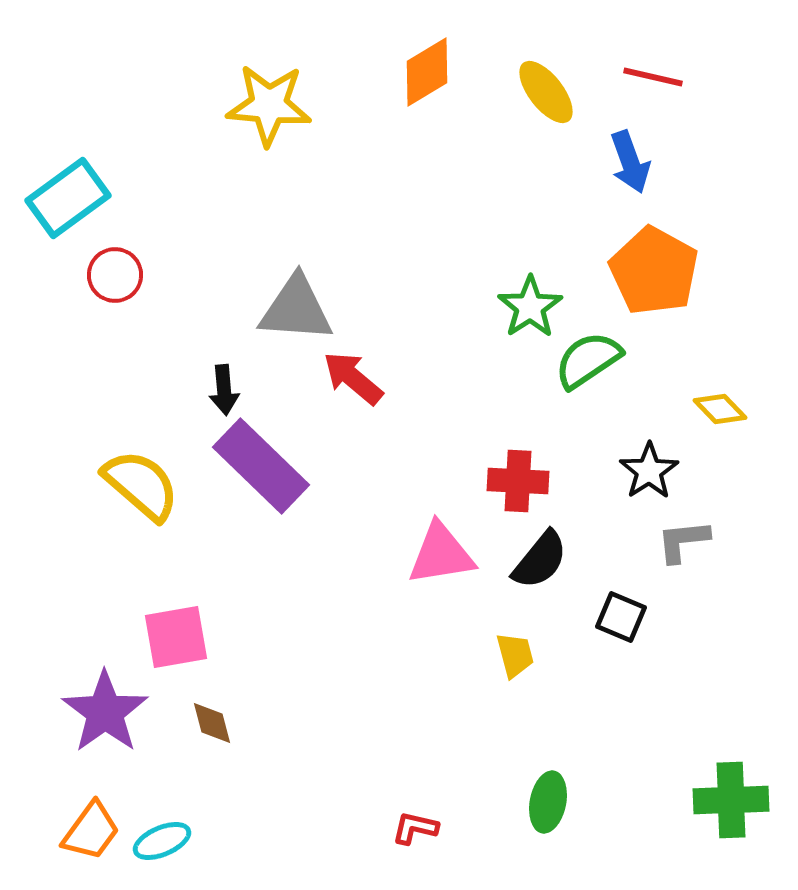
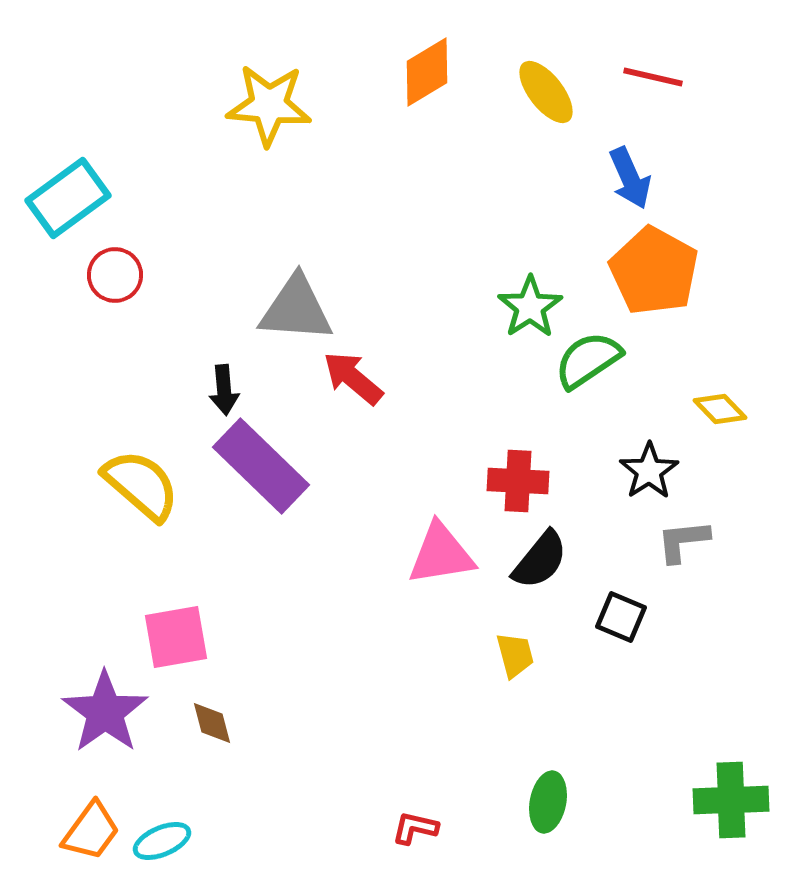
blue arrow: moved 16 px down; rotated 4 degrees counterclockwise
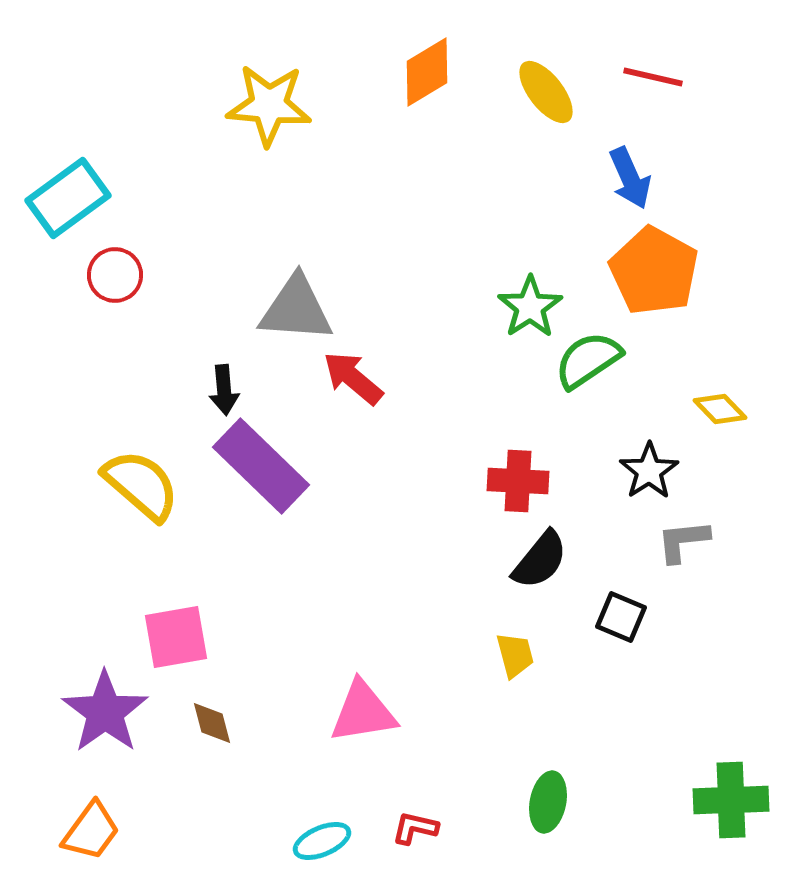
pink triangle: moved 78 px left, 158 px down
cyan ellipse: moved 160 px right
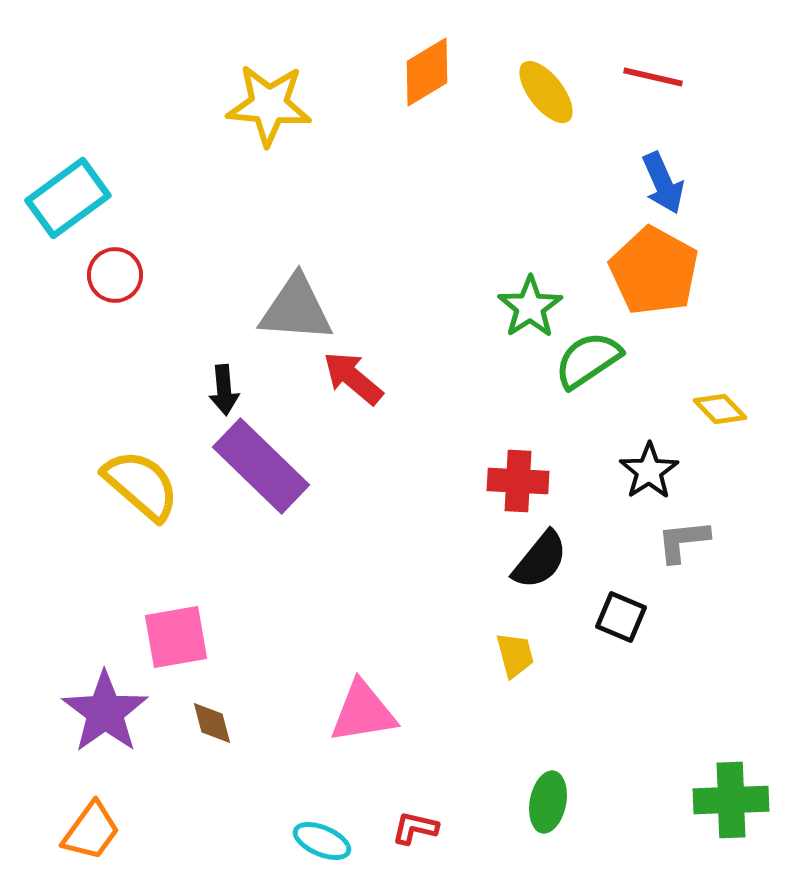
blue arrow: moved 33 px right, 5 px down
cyan ellipse: rotated 46 degrees clockwise
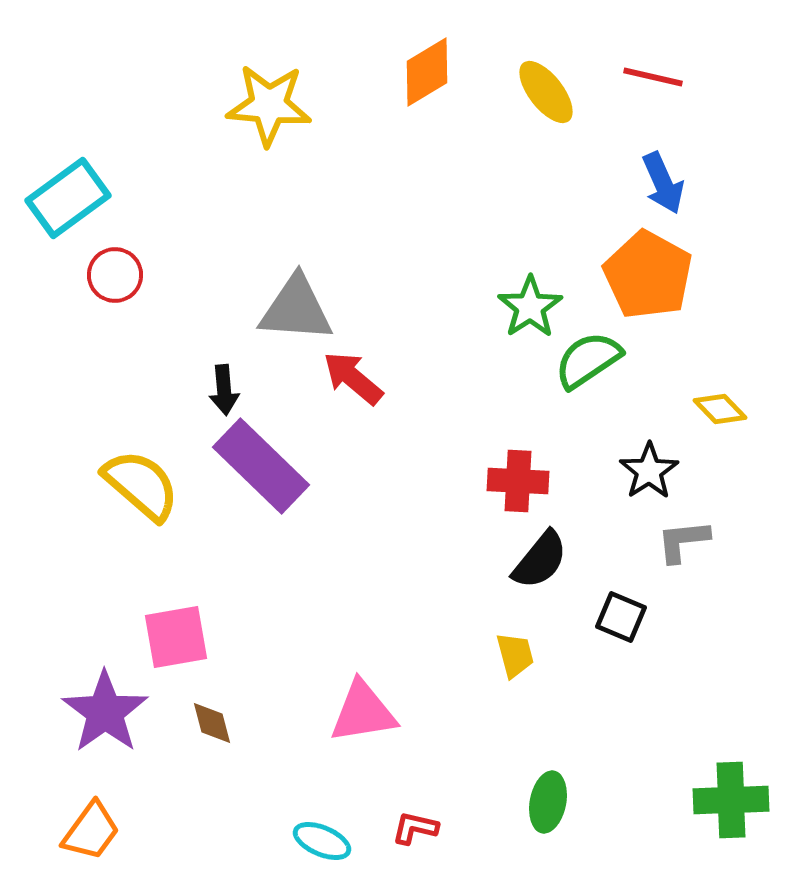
orange pentagon: moved 6 px left, 4 px down
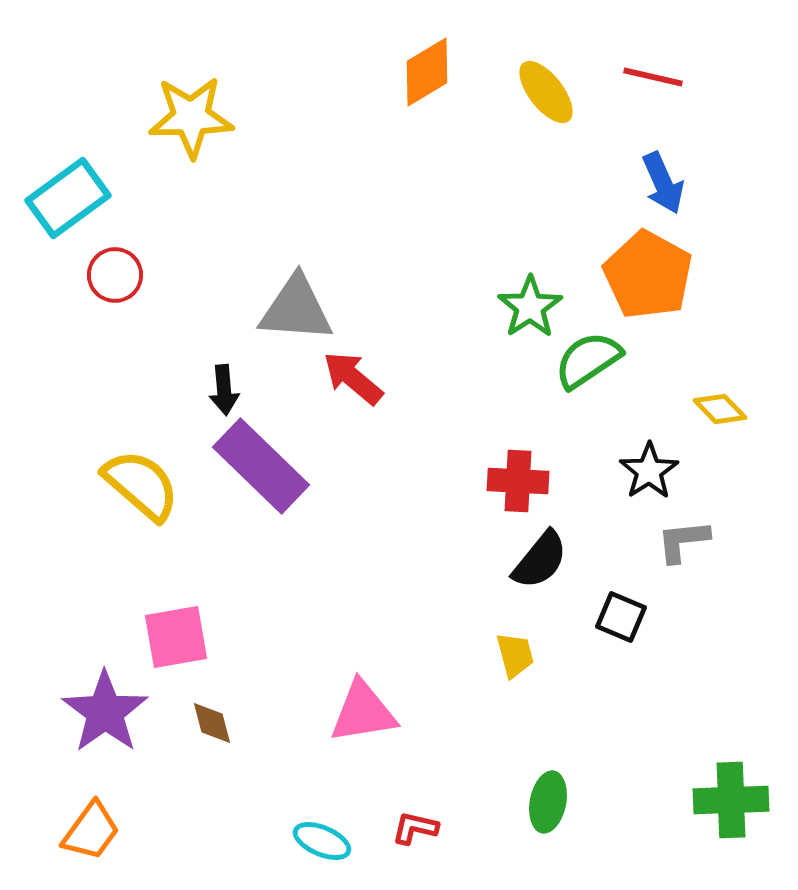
yellow star: moved 78 px left, 12 px down; rotated 6 degrees counterclockwise
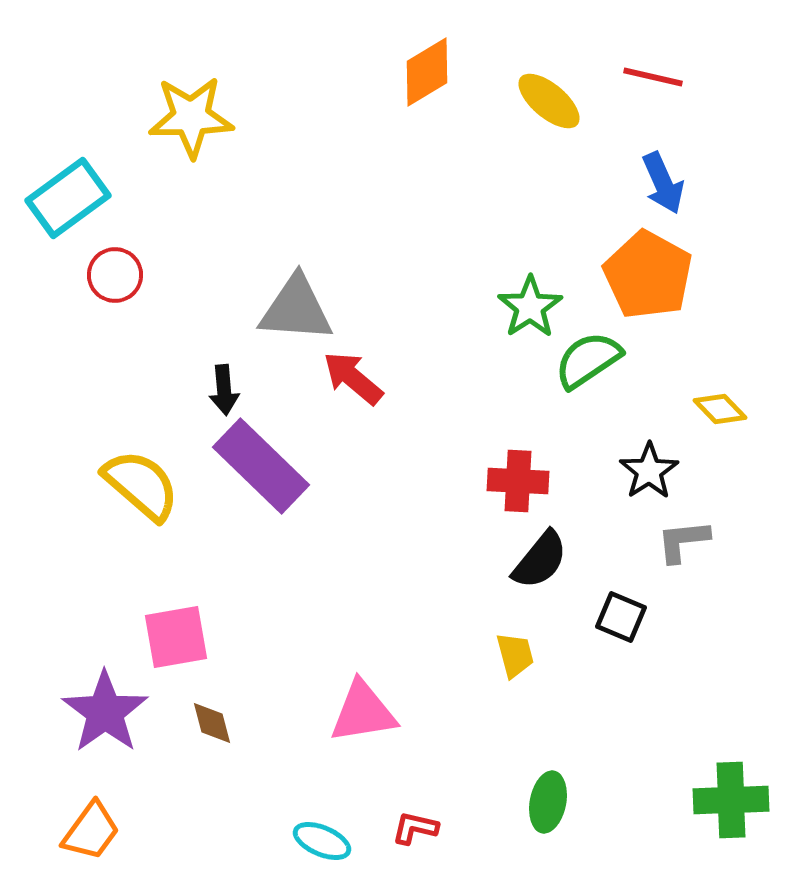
yellow ellipse: moved 3 px right, 9 px down; rotated 12 degrees counterclockwise
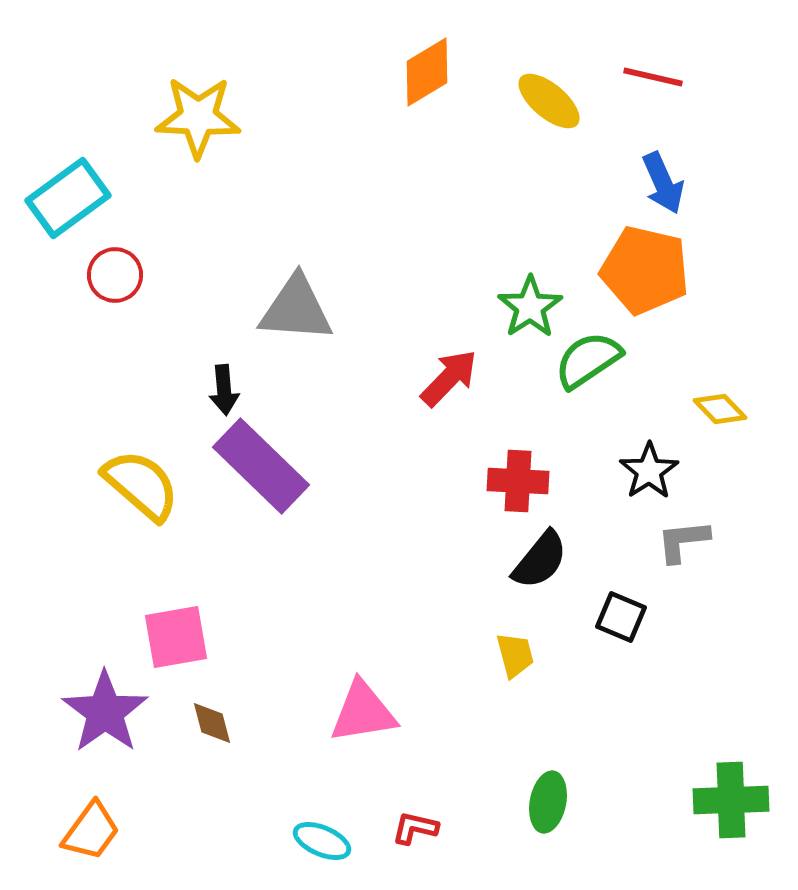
yellow star: moved 7 px right; rotated 4 degrees clockwise
orange pentagon: moved 3 px left, 5 px up; rotated 16 degrees counterclockwise
red arrow: moved 96 px right; rotated 94 degrees clockwise
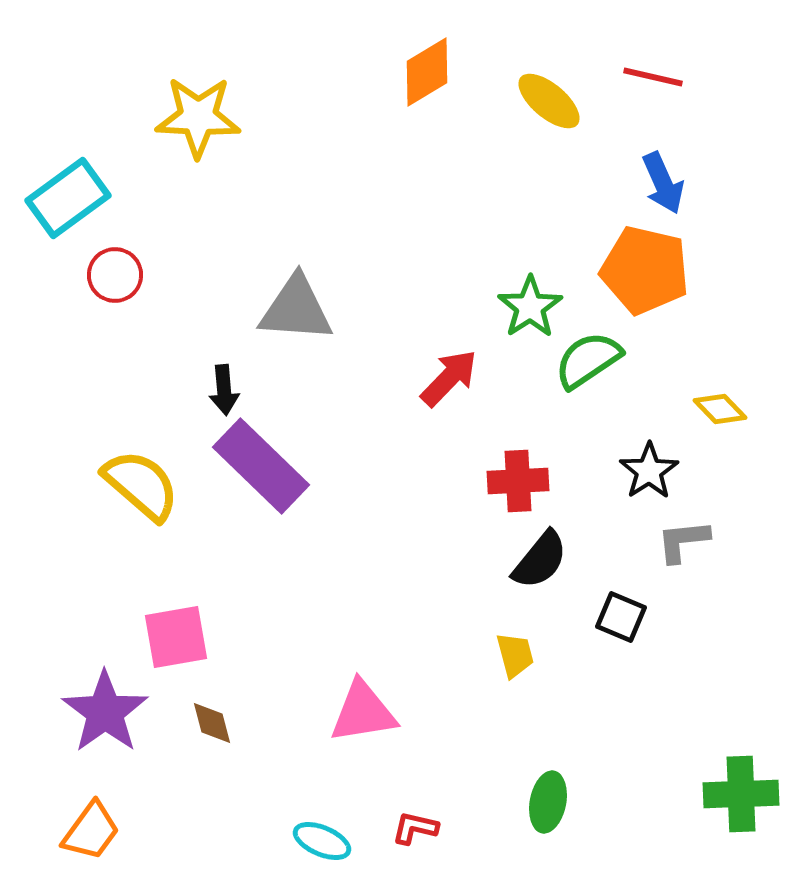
red cross: rotated 6 degrees counterclockwise
green cross: moved 10 px right, 6 px up
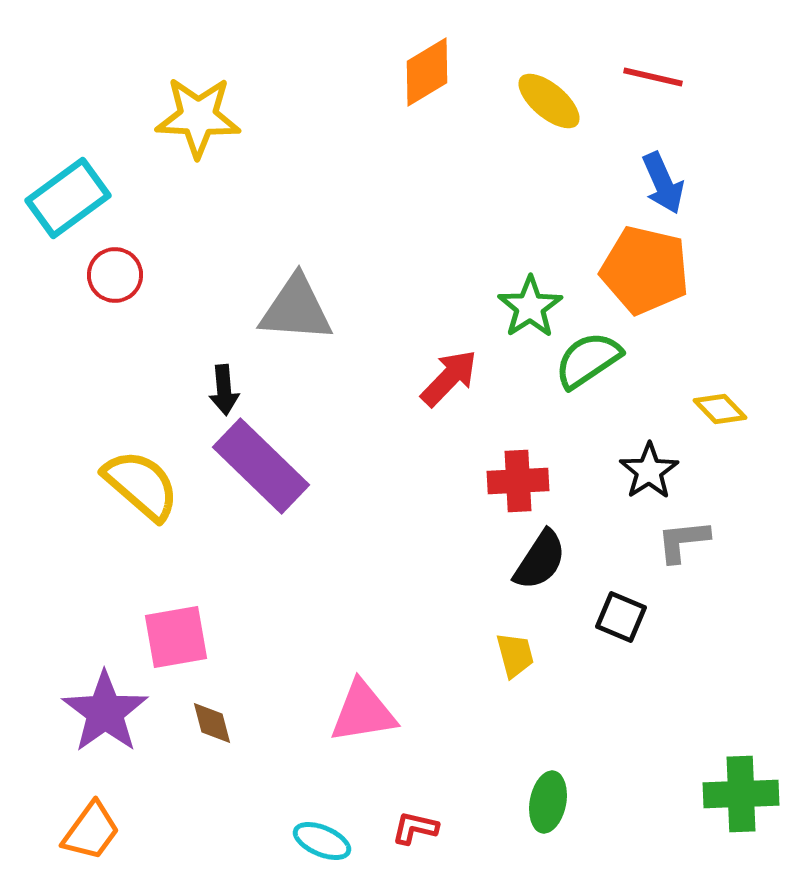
black semicircle: rotated 6 degrees counterclockwise
